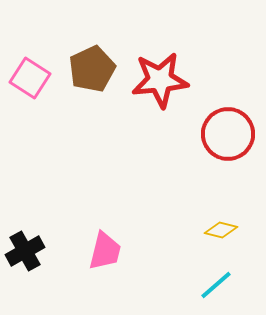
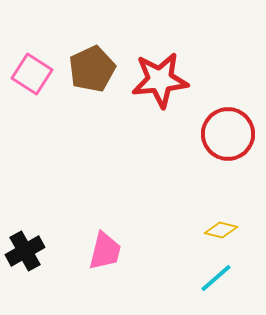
pink square: moved 2 px right, 4 px up
cyan line: moved 7 px up
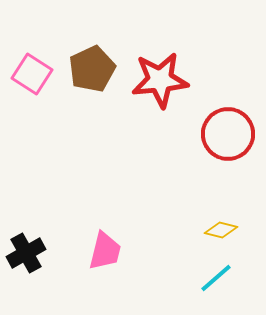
black cross: moved 1 px right, 2 px down
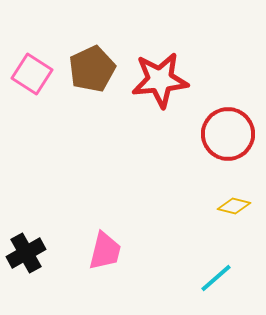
yellow diamond: moved 13 px right, 24 px up
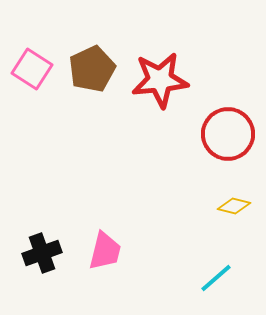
pink square: moved 5 px up
black cross: moved 16 px right; rotated 9 degrees clockwise
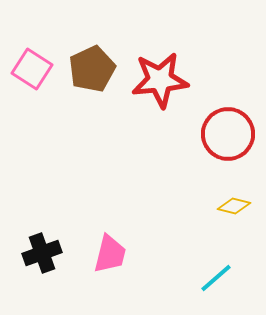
pink trapezoid: moved 5 px right, 3 px down
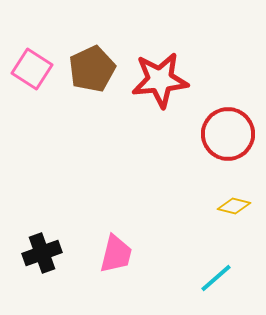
pink trapezoid: moved 6 px right
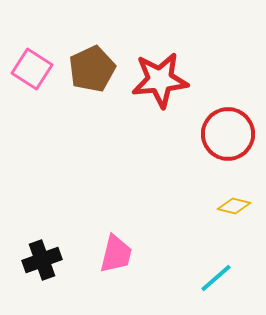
black cross: moved 7 px down
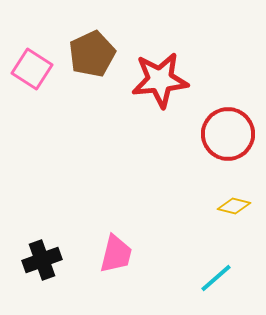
brown pentagon: moved 15 px up
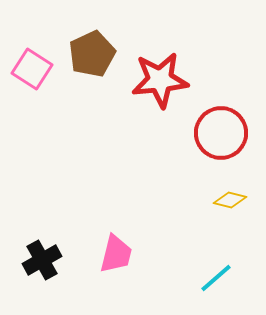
red circle: moved 7 px left, 1 px up
yellow diamond: moved 4 px left, 6 px up
black cross: rotated 9 degrees counterclockwise
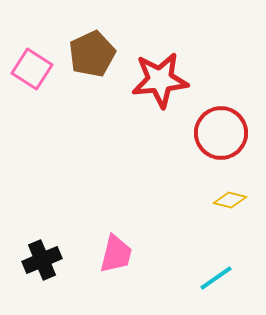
black cross: rotated 6 degrees clockwise
cyan line: rotated 6 degrees clockwise
